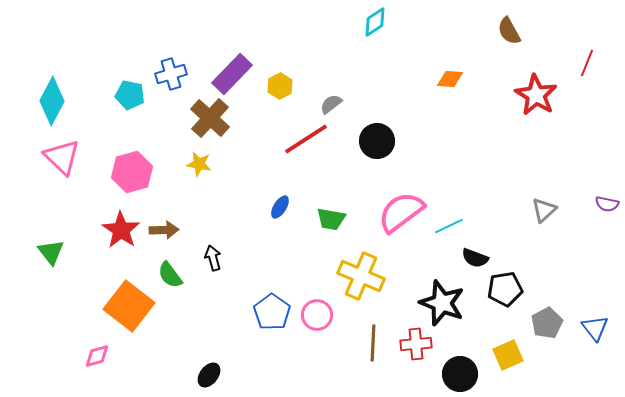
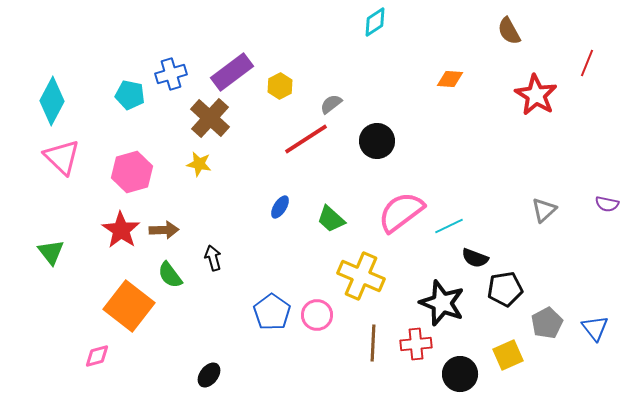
purple rectangle at (232, 74): moved 2 px up; rotated 9 degrees clockwise
green trapezoid at (331, 219): rotated 32 degrees clockwise
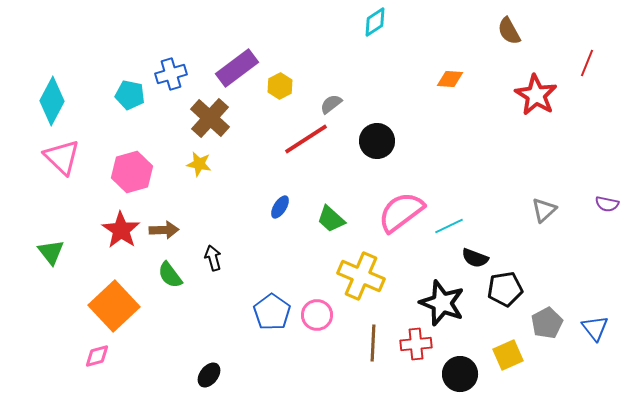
purple rectangle at (232, 72): moved 5 px right, 4 px up
orange square at (129, 306): moved 15 px left; rotated 9 degrees clockwise
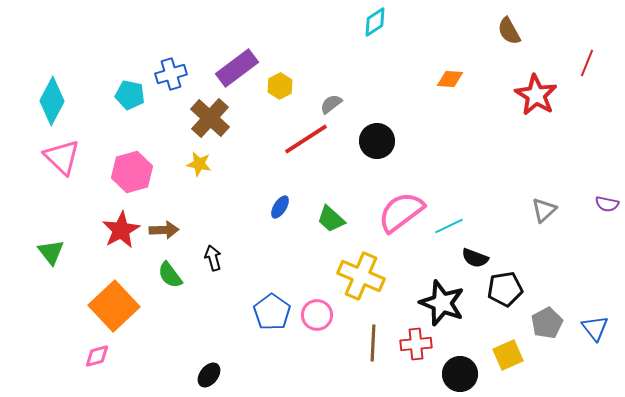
red star at (121, 230): rotated 9 degrees clockwise
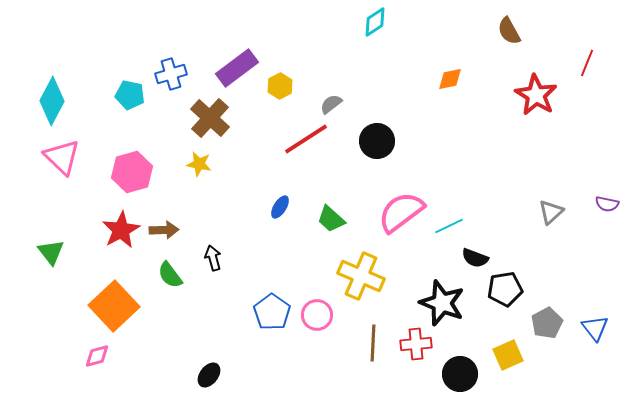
orange diamond at (450, 79): rotated 16 degrees counterclockwise
gray triangle at (544, 210): moved 7 px right, 2 px down
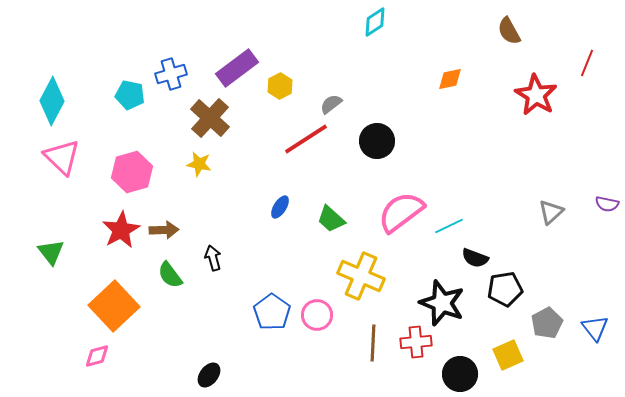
red cross at (416, 344): moved 2 px up
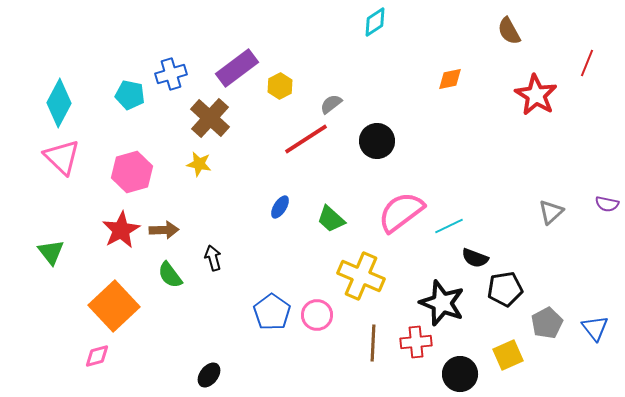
cyan diamond at (52, 101): moved 7 px right, 2 px down
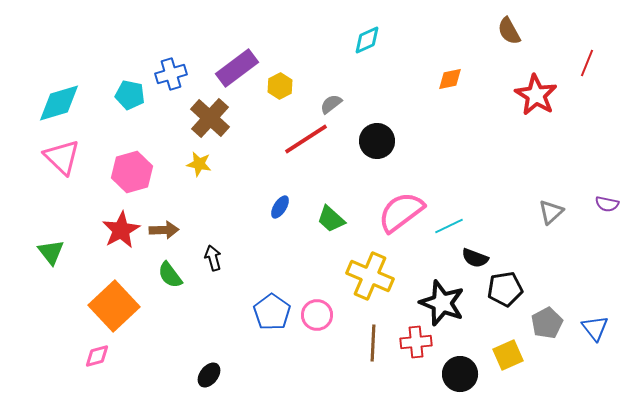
cyan diamond at (375, 22): moved 8 px left, 18 px down; rotated 8 degrees clockwise
cyan diamond at (59, 103): rotated 45 degrees clockwise
yellow cross at (361, 276): moved 9 px right
